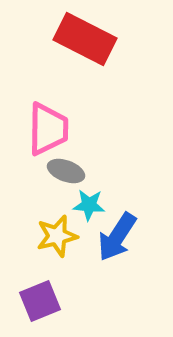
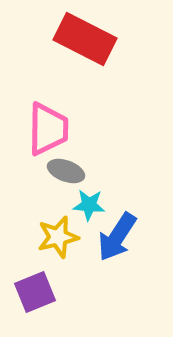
yellow star: moved 1 px right, 1 px down
purple square: moved 5 px left, 9 px up
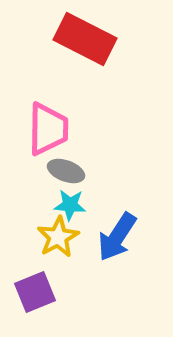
cyan star: moved 19 px left
yellow star: rotated 15 degrees counterclockwise
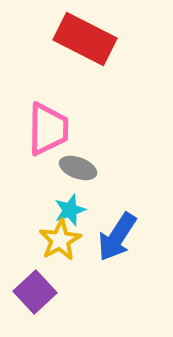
gray ellipse: moved 12 px right, 3 px up
cyan star: moved 5 px down; rotated 24 degrees counterclockwise
yellow star: moved 2 px right, 3 px down
purple square: rotated 21 degrees counterclockwise
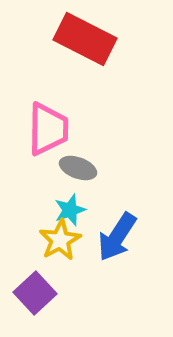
purple square: moved 1 px down
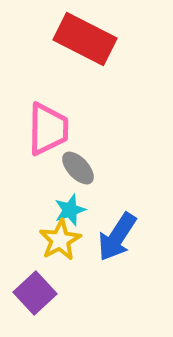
gray ellipse: rotated 27 degrees clockwise
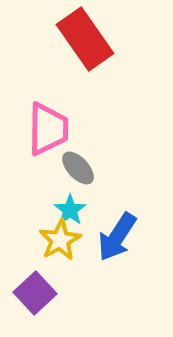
red rectangle: rotated 28 degrees clockwise
cyan star: rotated 16 degrees counterclockwise
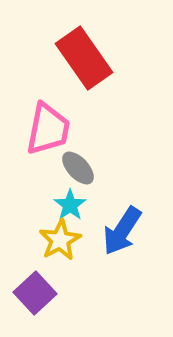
red rectangle: moved 1 px left, 19 px down
pink trapezoid: rotated 10 degrees clockwise
cyan star: moved 5 px up
blue arrow: moved 5 px right, 6 px up
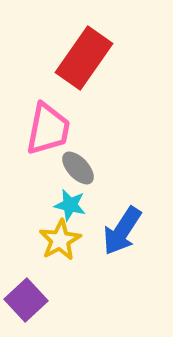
red rectangle: rotated 70 degrees clockwise
cyan star: rotated 24 degrees counterclockwise
purple square: moved 9 px left, 7 px down
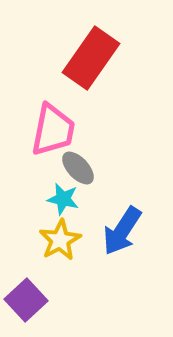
red rectangle: moved 7 px right
pink trapezoid: moved 5 px right, 1 px down
cyan star: moved 7 px left, 6 px up
